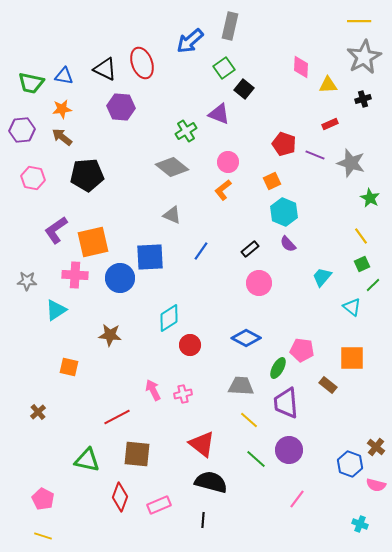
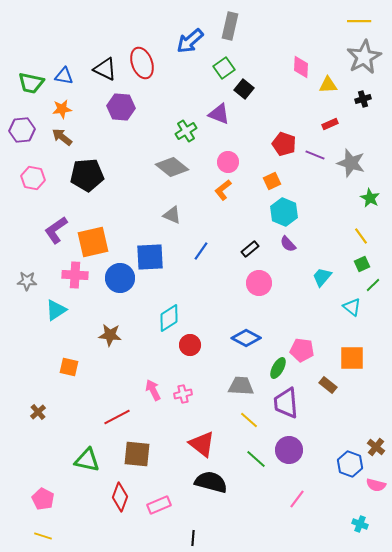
black line at (203, 520): moved 10 px left, 18 px down
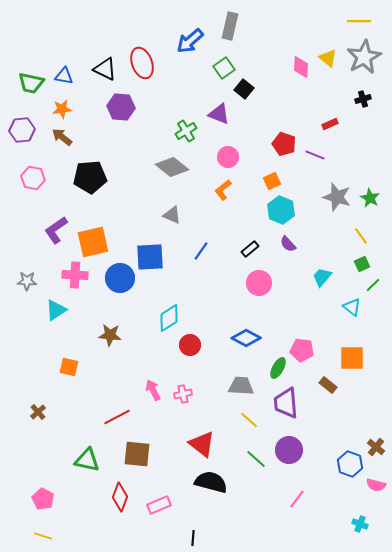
yellow triangle at (328, 85): moved 27 px up; rotated 42 degrees clockwise
pink circle at (228, 162): moved 5 px up
gray star at (351, 163): moved 14 px left, 34 px down
black pentagon at (87, 175): moved 3 px right, 2 px down
cyan hexagon at (284, 212): moved 3 px left, 2 px up
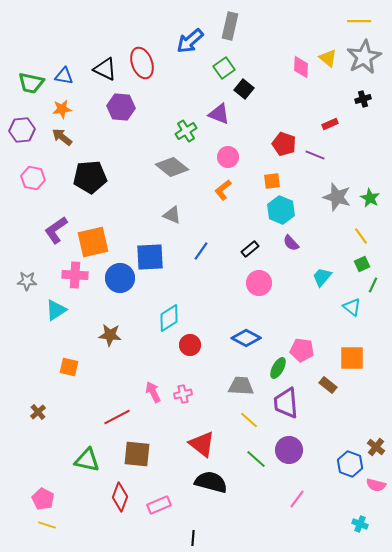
orange square at (272, 181): rotated 18 degrees clockwise
purple semicircle at (288, 244): moved 3 px right, 1 px up
green line at (373, 285): rotated 21 degrees counterclockwise
pink arrow at (153, 390): moved 2 px down
yellow line at (43, 536): moved 4 px right, 11 px up
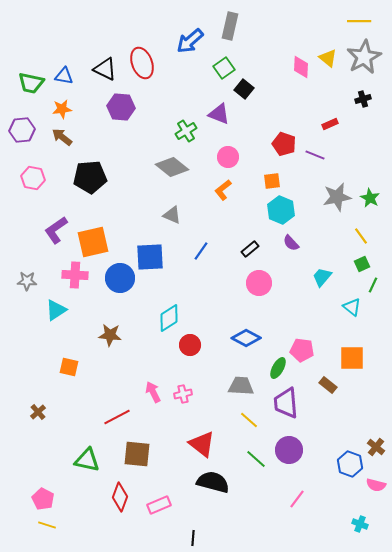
gray star at (337, 197): rotated 28 degrees counterclockwise
black semicircle at (211, 482): moved 2 px right
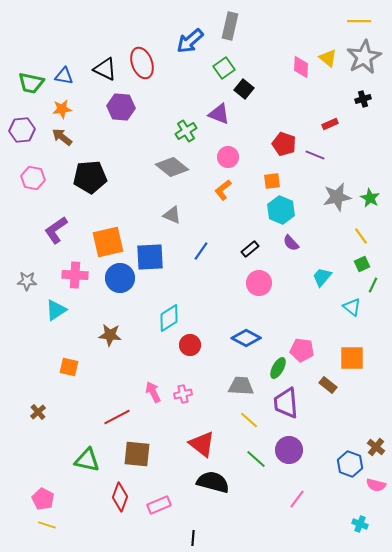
orange square at (93, 242): moved 15 px right
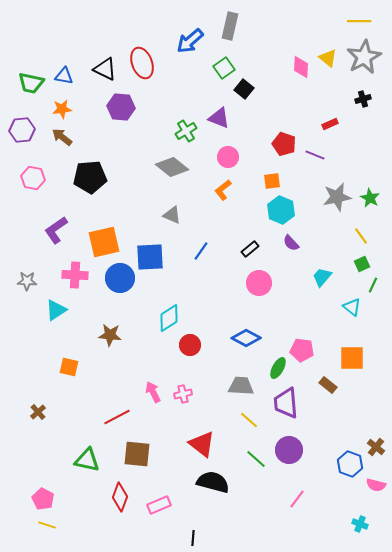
purple triangle at (219, 114): moved 4 px down
orange square at (108, 242): moved 4 px left
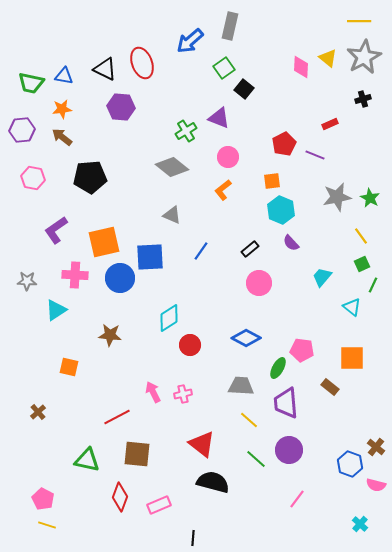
red pentagon at (284, 144): rotated 25 degrees clockwise
brown rectangle at (328, 385): moved 2 px right, 2 px down
cyan cross at (360, 524): rotated 21 degrees clockwise
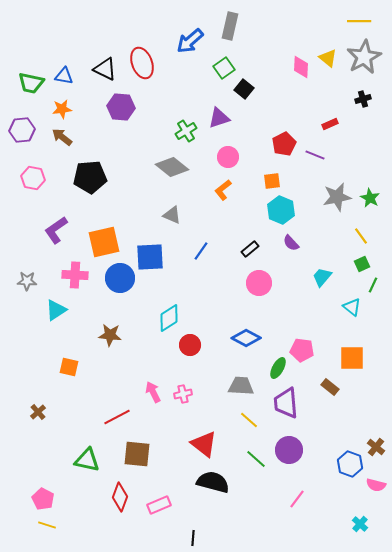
purple triangle at (219, 118): rotated 40 degrees counterclockwise
red triangle at (202, 444): moved 2 px right
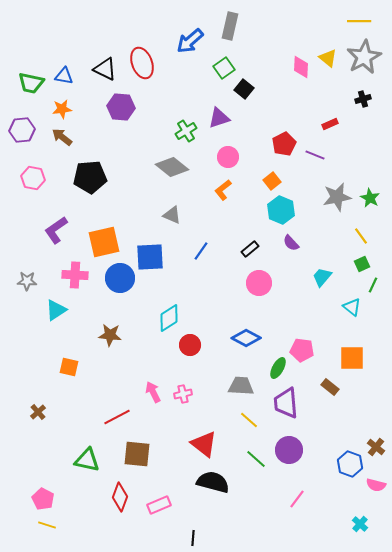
orange square at (272, 181): rotated 30 degrees counterclockwise
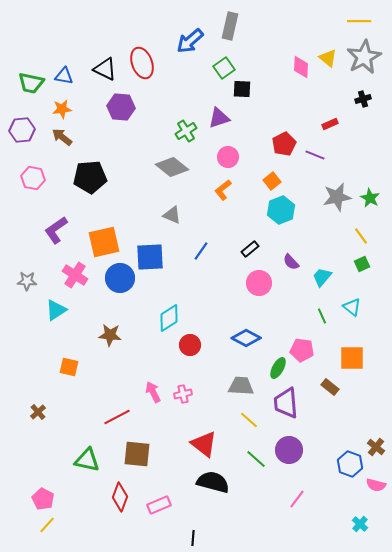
black square at (244, 89): moved 2 px left; rotated 36 degrees counterclockwise
cyan hexagon at (281, 210): rotated 16 degrees clockwise
purple semicircle at (291, 243): moved 19 px down
pink cross at (75, 275): rotated 30 degrees clockwise
green line at (373, 285): moved 51 px left, 31 px down; rotated 49 degrees counterclockwise
yellow line at (47, 525): rotated 66 degrees counterclockwise
